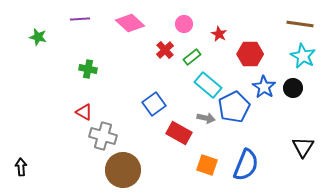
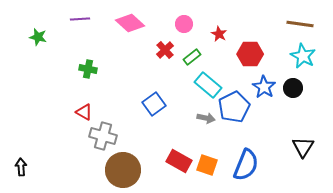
red rectangle: moved 28 px down
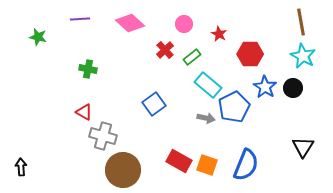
brown line: moved 1 px right, 2 px up; rotated 72 degrees clockwise
blue star: moved 1 px right
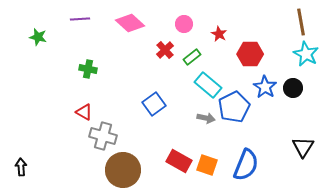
cyan star: moved 3 px right, 2 px up
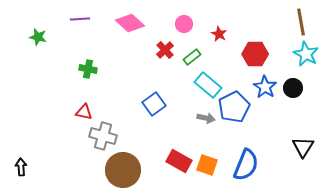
red hexagon: moved 5 px right
red triangle: rotated 18 degrees counterclockwise
